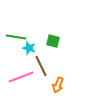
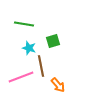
green line: moved 8 px right, 13 px up
green square: rotated 32 degrees counterclockwise
brown line: rotated 15 degrees clockwise
orange arrow: rotated 63 degrees counterclockwise
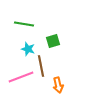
cyan star: moved 1 px left, 1 px down
orange arrow: rotated 28 degrees clockwise
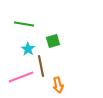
cyan star: rotated 16 degrees clockwise
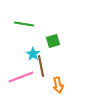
cyan star: moved 5 px right, 5 px down
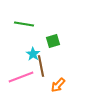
orange arrow: rotated 56 degrees clockwise
